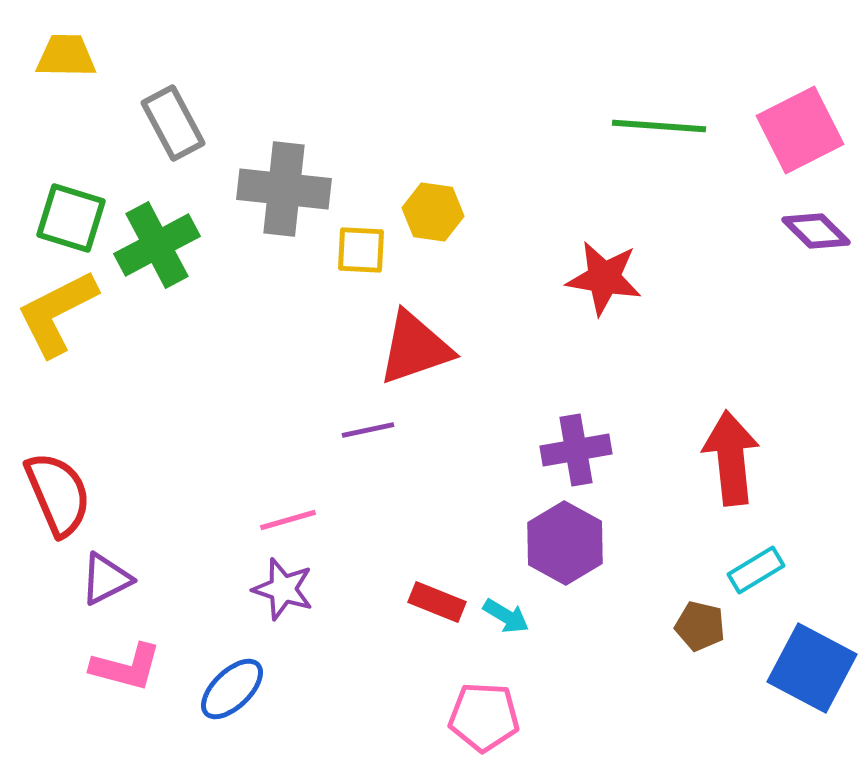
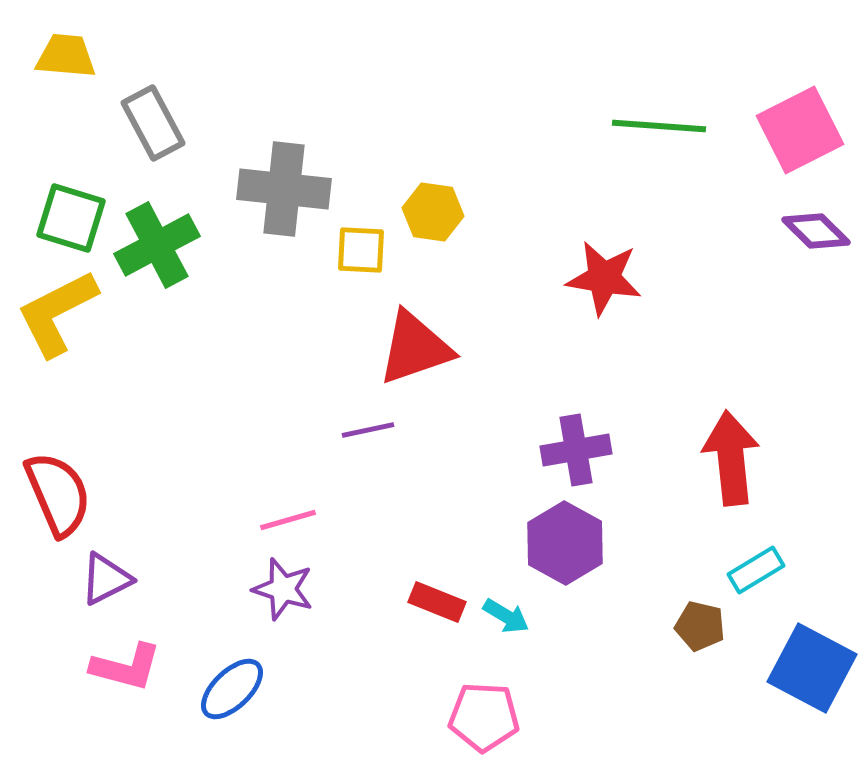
yellow trapezoid: rotated 4 degrees clockwise
gray rectangle: moved 20 px left
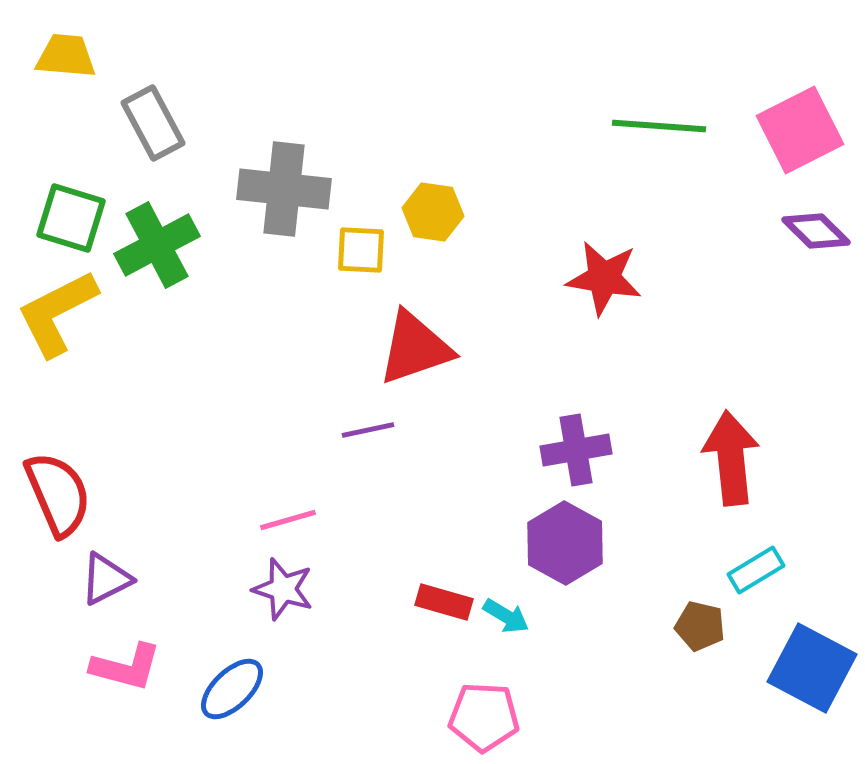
red rectangle: moved 7 px right; rotated 6 degrees counterclockwise
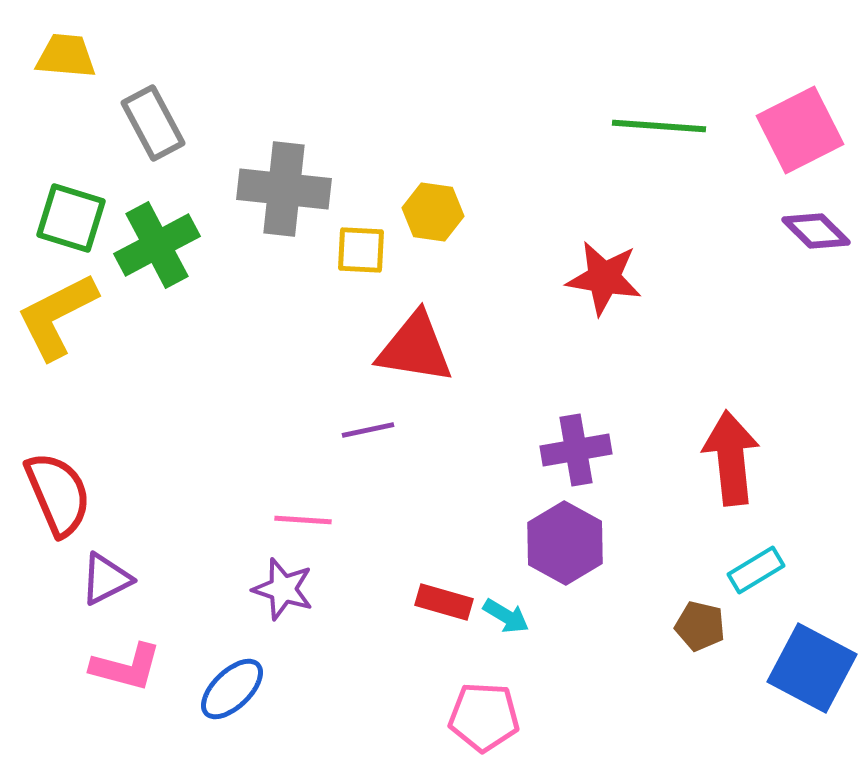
yellow L-shape: moved 3 px down
red triangle: rotated 28 degrees clockwise
pink line: moved 15 px right; rotated 20 degrees clockwise
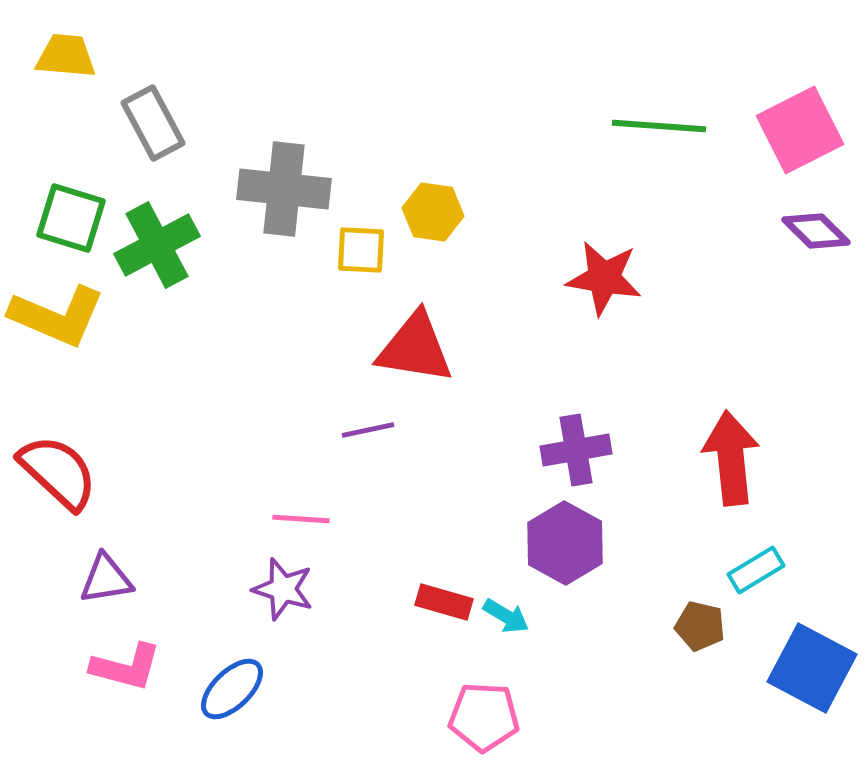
yellow L-shape: rotated 130 degrees counterclockwise
red semicircle: moved 22 px up; rotated 24 degrees counterclockwise
pink line: moved 2 px left, 1 px up
purple triangle: rotated 18 degrees clockwise
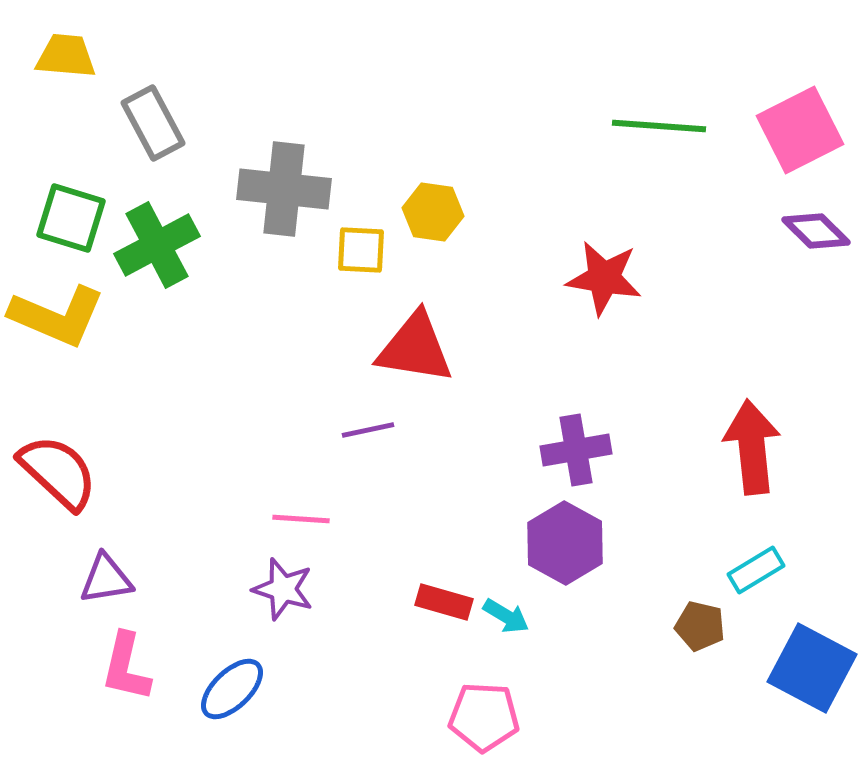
red arrow: moved 21 px right, 11 px up
pink L-shape: rotated 88 degrees clockwise
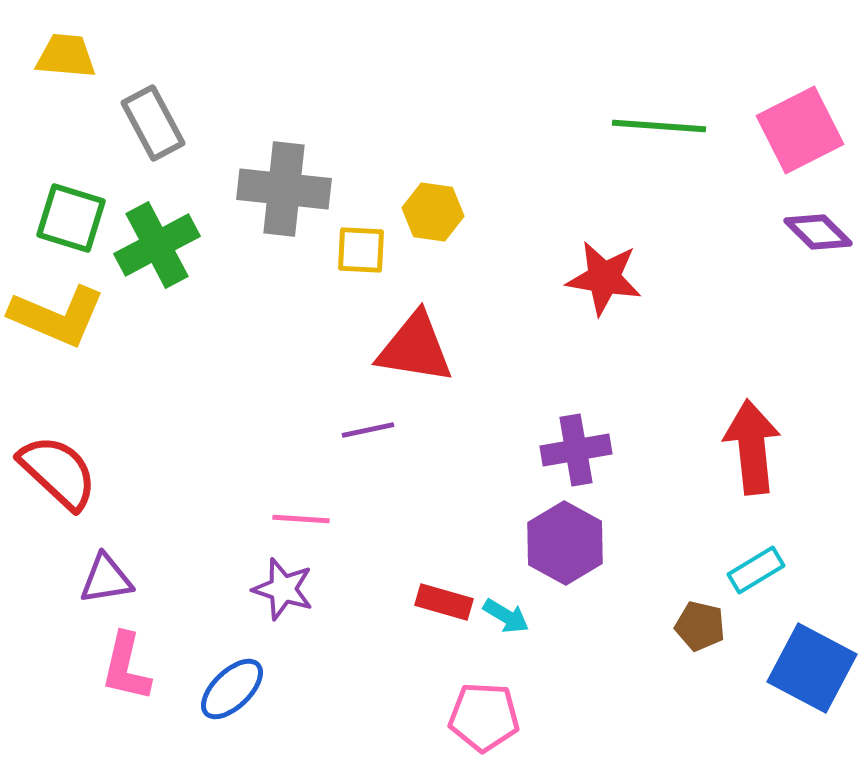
purple diamond: moved 2 px right, 1 px down
